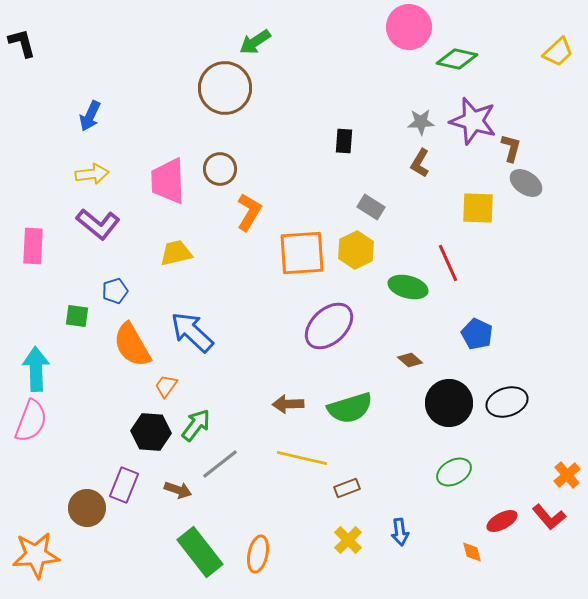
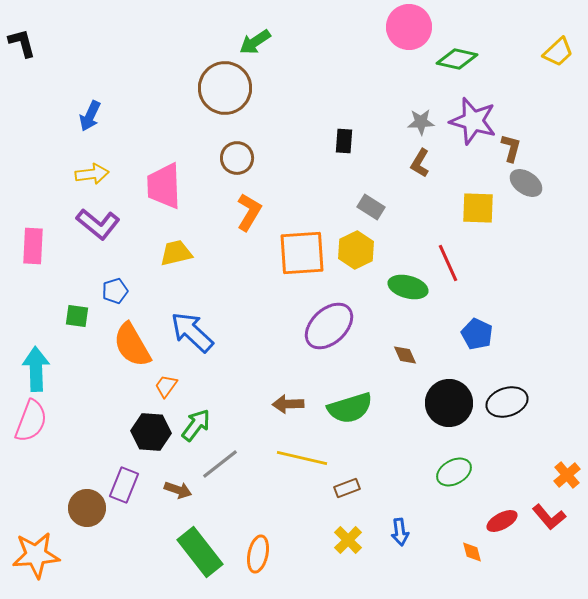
brown circle at (220, 169): moved 17 px right, 11 px up
pink trapezoid at (168, 181): moved 4 px left, 5 px down
brown diamond at (410, 360): moved 5 px left, 5 px up; rotated 25 degrees clockwise
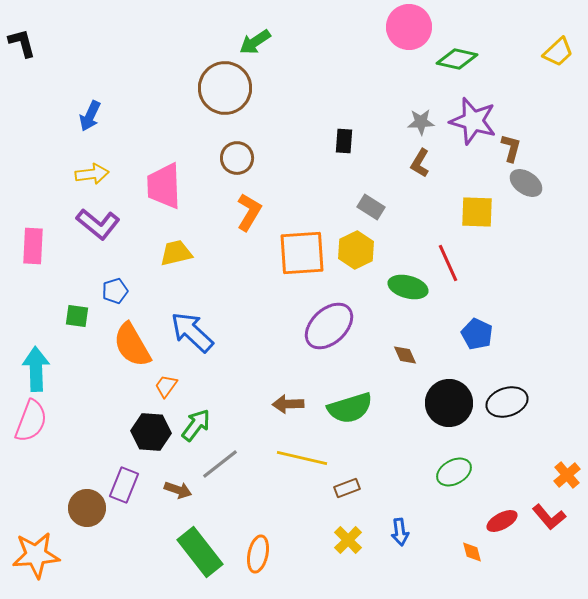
yellow square at (478, 208): moved 1 px left, 4 px down
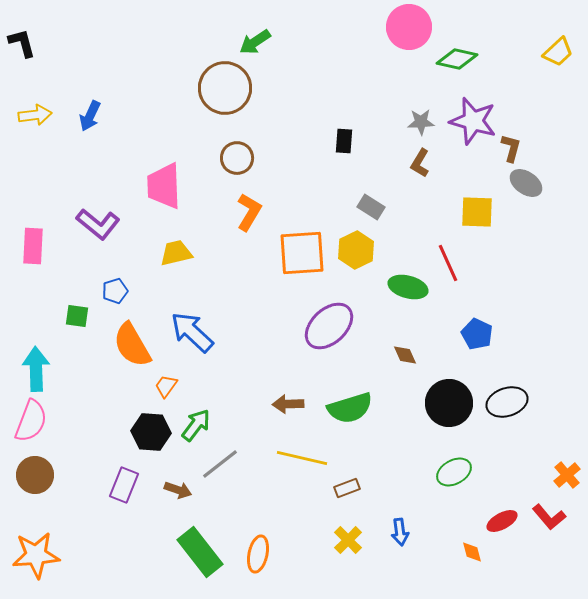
yellow arrow at (92, 174): moved 57 px left, 59 px up
brown circle at (87, 508): moved 52 px left, 33 px up
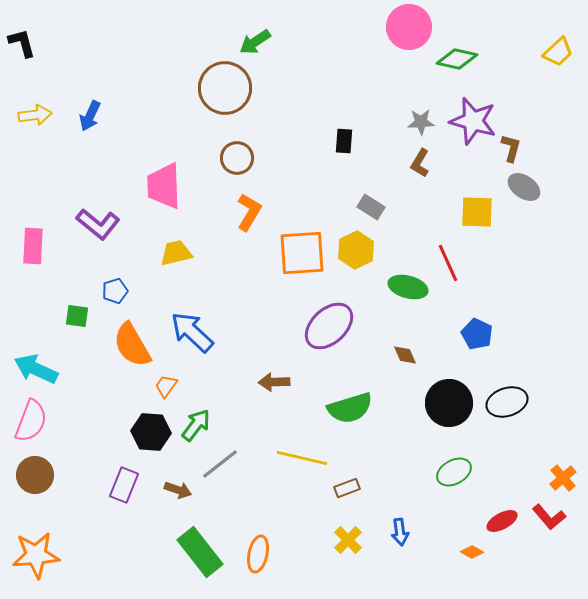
gray ellipse at (526, 183): moved 2 px left, 4 px down
cyan arrow at (36, 369): rotated 63 degrees counterclockwise
brown arrow at (288, 404): moved 14 px left, 22 px up
orange cross at (567, 475): moved 4 px left, 3 px down
orange diamond at (472, 552): rotated 45 degrees counterclockwise
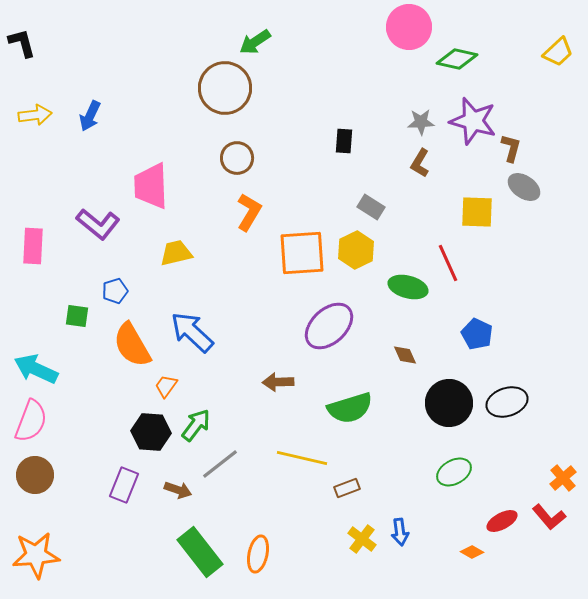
pink trapezoid at (164, 186): moved 13 px left
brown arrow at (274, 382): moved 4 px right
yellow cross at (348, 540): moved 14 px right, 1 px up; rotated 8 degrees counterclockwise
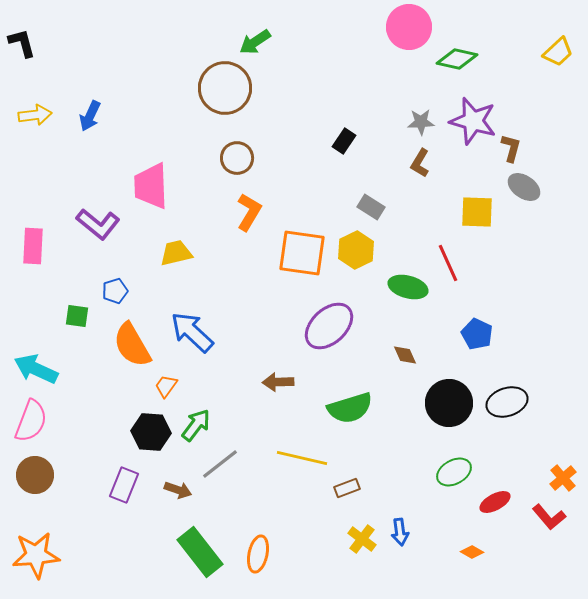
black rectangle at (344, 141): rotated 30 degrees clockwise
orange square at (302, 253): rotated 12 degrees clockwise
red ellipse at (502, 521): moved 7 px left, 19 px up
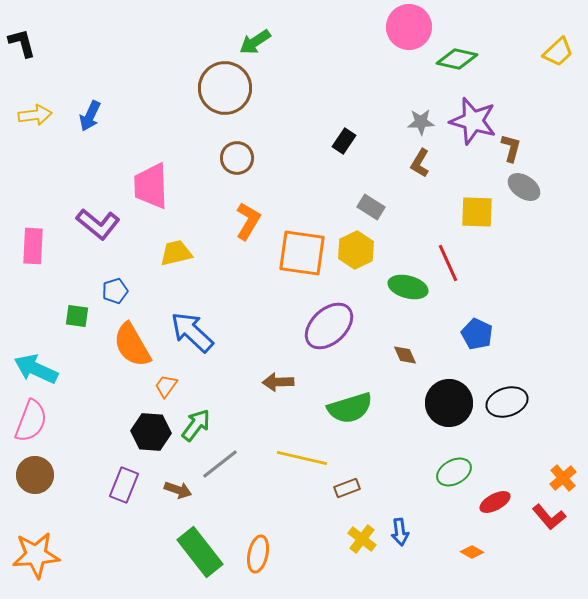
orange L-shape at (249, 212): moved 1 px left, 9 px down
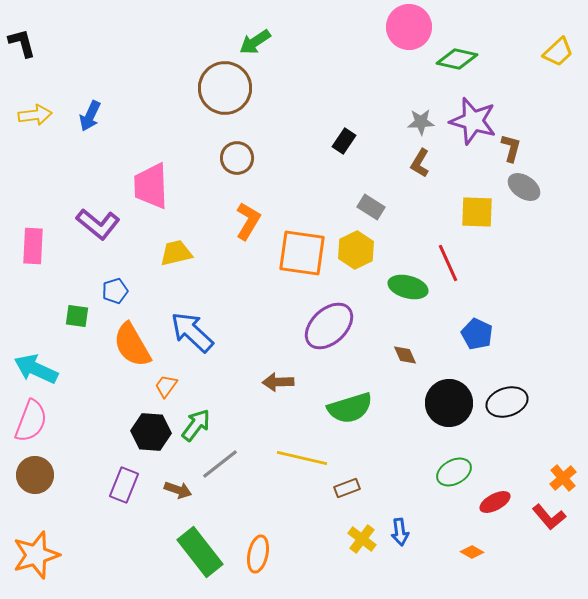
orange star at (36, 555): rotated 12 degrees counterclockwise
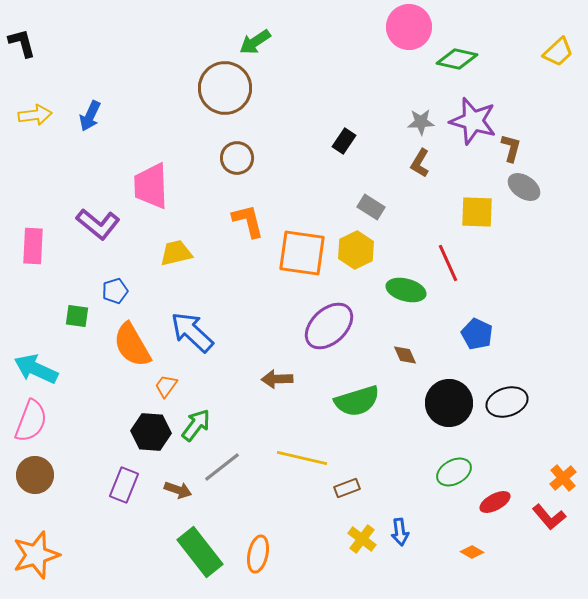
orange L-shape at (248, 221): rotated 45 degrees counterclockwise
green ellipse at (408, 287): moved 2 px left, 3 px down
brown arrow at (278, 382): moved 1 px left, 3 px up
green semicircle at (350, 408): moved 7 px right, 7 px up
gray line at (220, 464): moved 2 px right, 3 px down
